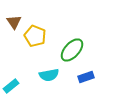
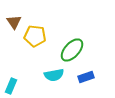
yellow pentagon: rotated 15 degrees counterclockwise
cyan semicircle: moved 5 px right
cyan rectangle: rotated 28 degrees counterclockwise
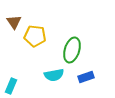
green ellipse: rotated 25 degrees counterclockwise
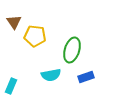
cyan semicircle: moved 3 px left
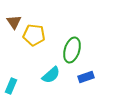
yellow pentagon: moved 1 px left, 1 px up
cyan semicircle: rotated 30 degrees counterclockwise
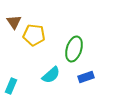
green ellipse: moved 2 px right, 1 px up
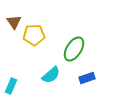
yellow pentagon: rotated 10 degrees counterclockwise
green ellipse: rotated 15 degrees clockwise
blue rectangle: moved 1 px right, 1 px down
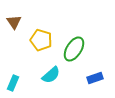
yellow pentagon: moved 7 px right, 5 px down; rotated 20 degrees clockwise
blue rectangle: moved 8 px right
cyan rectangle: moved 2 px right, 3 px up
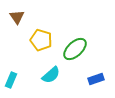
brown triangle: moved 3 px right, 5 px up
green ellipse: moved 1 px right; rotated 15 degrees clockwise
blue rectangle: moved 1 px right, 1 px down
cyan rectangle: moved 2 px left, 3 px up
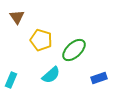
green ellipse: moved 1 px left, 1 px down
blue rectangle: moved 3 px right, 1 px up
